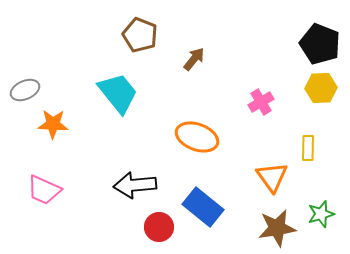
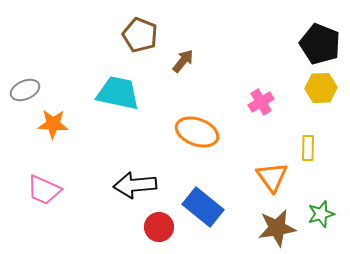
brown arrow: moved 11 px left, 2 px down
cyan trapezoid: rotated 39 degrees counterclockwise
orange ellipse: moved 5 px up
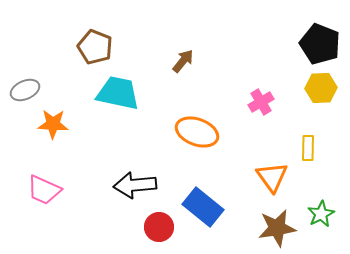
brown pentagon: moved 45 px left, 12 px down
green star: rotated 12 degrees counterclockwise
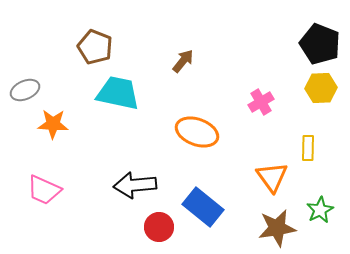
green star: moved 1 px left, 4 px up
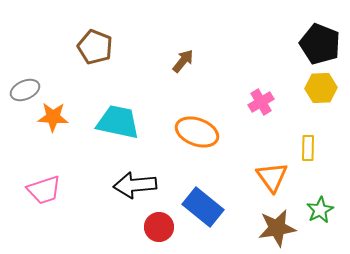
cyan trapezoid: moved 29 px down
orange star: moved 7 px up
pink trapezoid: rotated 42 degrees counterclockwise
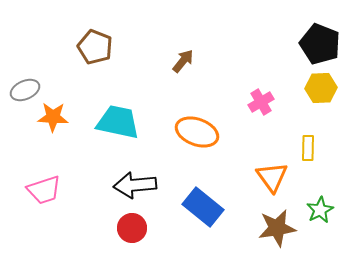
red circle: moved 27 px left, 1 px down
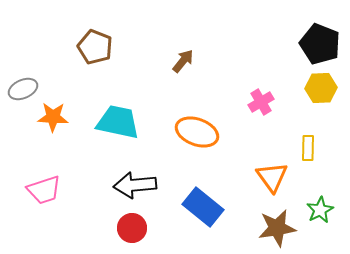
gray ellipse: moved 2 px left, 1 px up
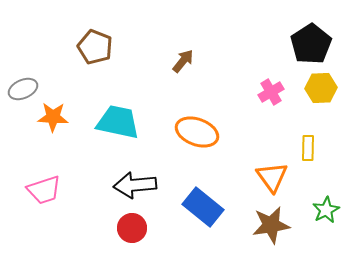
black pentagon: moved 9 px left; rotated 18 degrees clockwise
pink cross: moved 10 px right, 10 px up
green star: moved 6 px right
brown star: moved 6 px left, 3 px up
